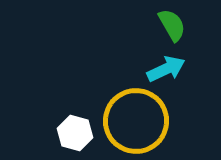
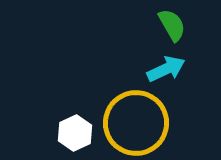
yellow circle: moved 2 px down
white hexagon: rotated 20 degrees clockwise
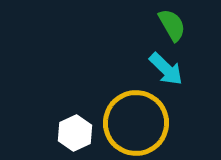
cyan arrow: rotated 69 degrees clockwise
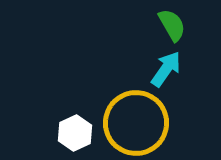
cyan arrow: rotated 99 degrees counterclockwise
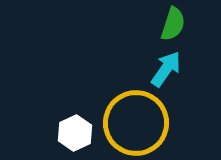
green semicircle: moved 1 px right, 1 px up; rotated 48 degrees clockwise
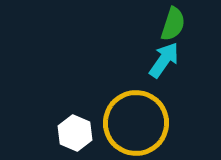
cyan arrow: moved 2 px left, 9 px up
white hexagon: rotated 12 degrees counterclockwise
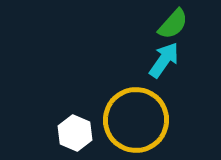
green semicircle: rotated 24 degrees clockwise
yellow circle: moved 3 px up
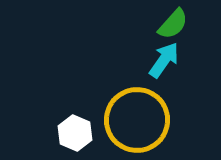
yellow circle: moved 1 px right
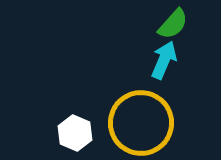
cyan arrow: rotated 12 degrees counterclockwise
yellow circle: moved 4 px right, 3 px down
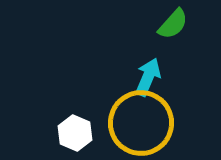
cyan arrow: moved 16 px left, 17 px down
